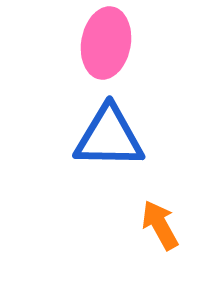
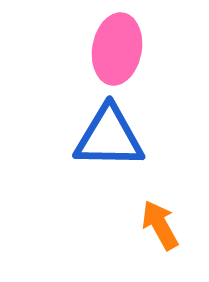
pink ellipse: moved 11 px right, 6 px down
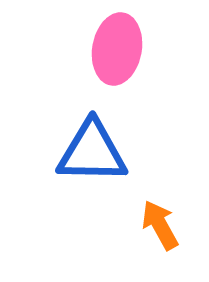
blue triangle: moved 17 px left, 15 px down
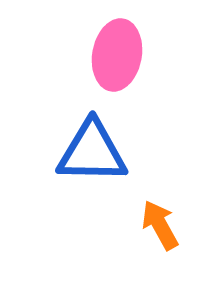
pink ellipse: moved 6 px down
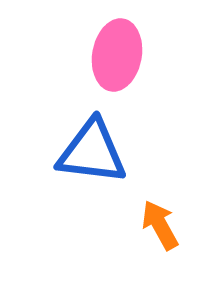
blue triangle: rotated 6 degrees clockwise
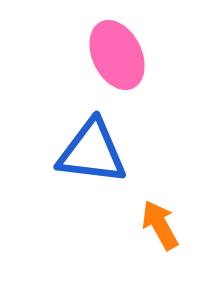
pink ellipse: rotated 36 degrees counterclockwise
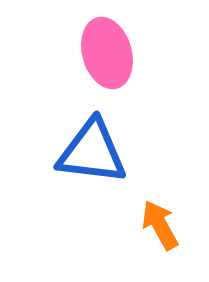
pink ellipse: moved 10 px left, 2 px up; rotated 10 degrees clockwise
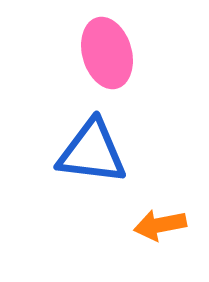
orange arrow: rotated 72 degrees counterclockwise
